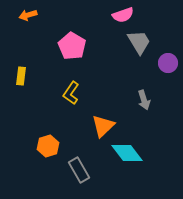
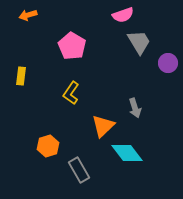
gray arrow: moved 9 px left, 8 px down
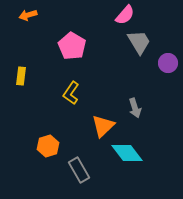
pink semicircle: moved 2 px right; rotated 30 degrees counterclockwise
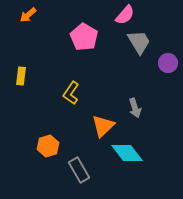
orange arrow: rotated 24 degrees counterclockwise
pink pentagon: moved 12 px right, 9 px up
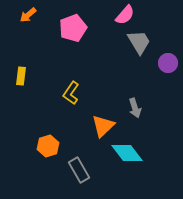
pink pentagon: moved 11 px left, 9 px up; rotated 20 degrees clockwise
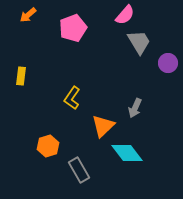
yellow L-shape: moved 1 px right, 5 px down
gray arrow: rotated 42 degrees clockwise
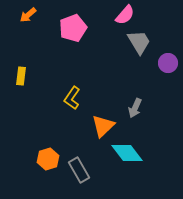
orange hexagon: moved 13 px down
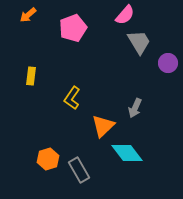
yellow rectangle: moved 10 px right
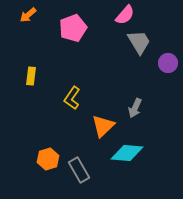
cyan diamond: rotated 48 degrees counterclockwise
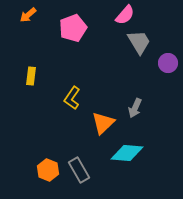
orange triangle: moved 3 px up
orange hexagon: moved 11 px down; rotated 20 degrees counterclockwise
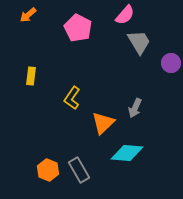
pink pentagon: moved 5 px right; rotated 24 degrees counterclockwise
purple circle: moved 3 px right
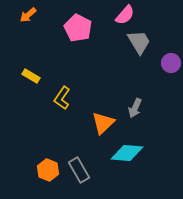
yellow rectangle: rotated 66 degrees counterclockwise
yellow L-shape: moved 10 px left
